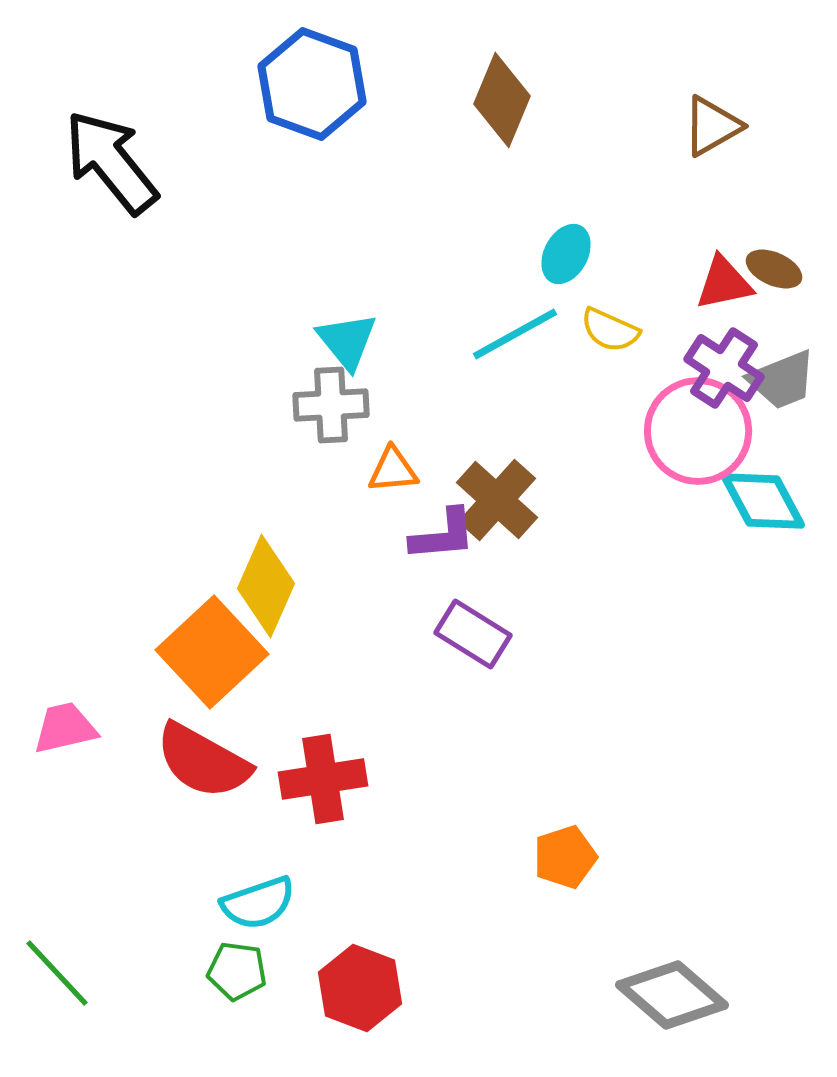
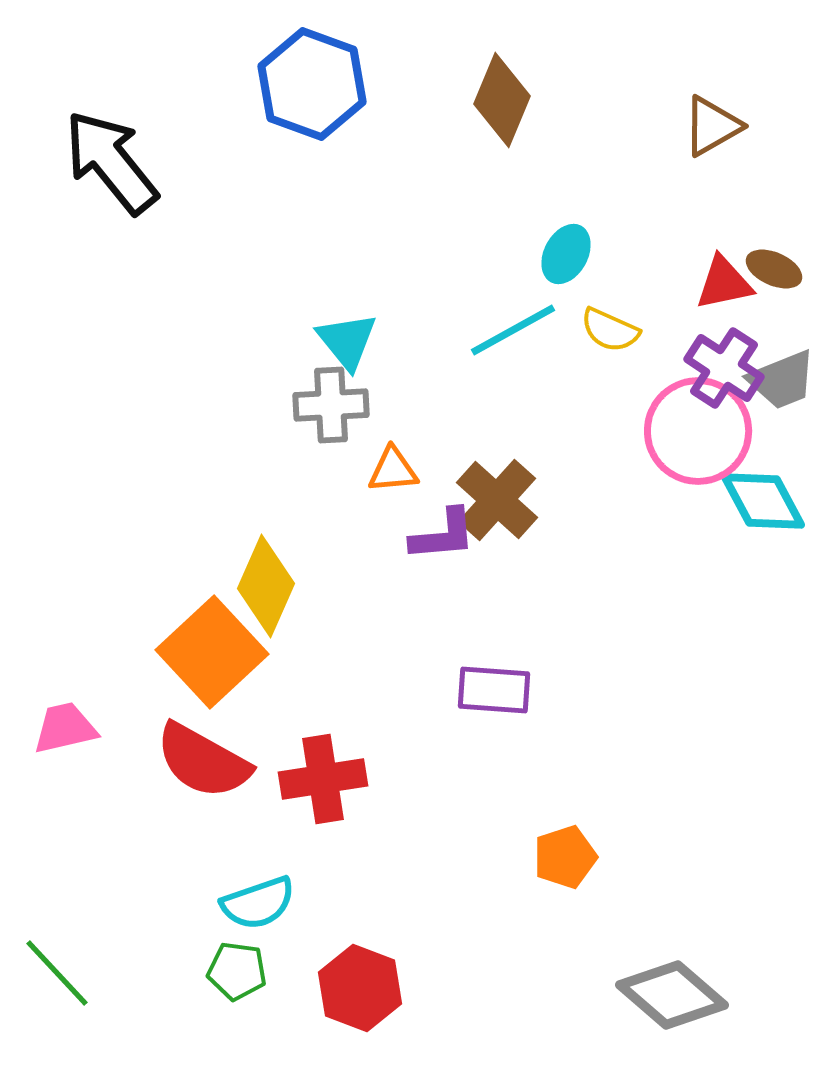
cyan line: moved 2 px left, 4 px up
purple rectangle: moved 21 px right, 56 px down; rotated 28 degrees counterclockwise
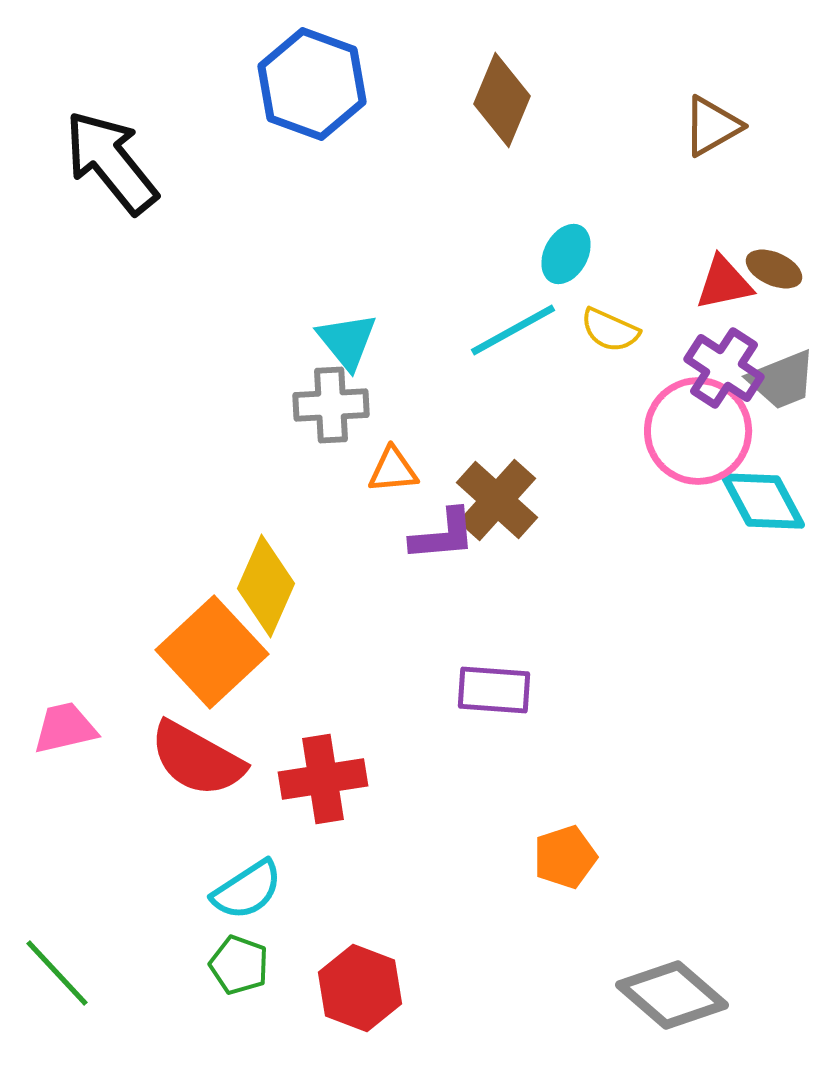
red semicircle: moved 6 px left, 2 px up
cyan semicircle: moved 11 px left, 13 px up; rotated 14 degrees counterclockwise
green pentagon: moved 2 px right, 6 px up; rotated 12 degrees clockwise
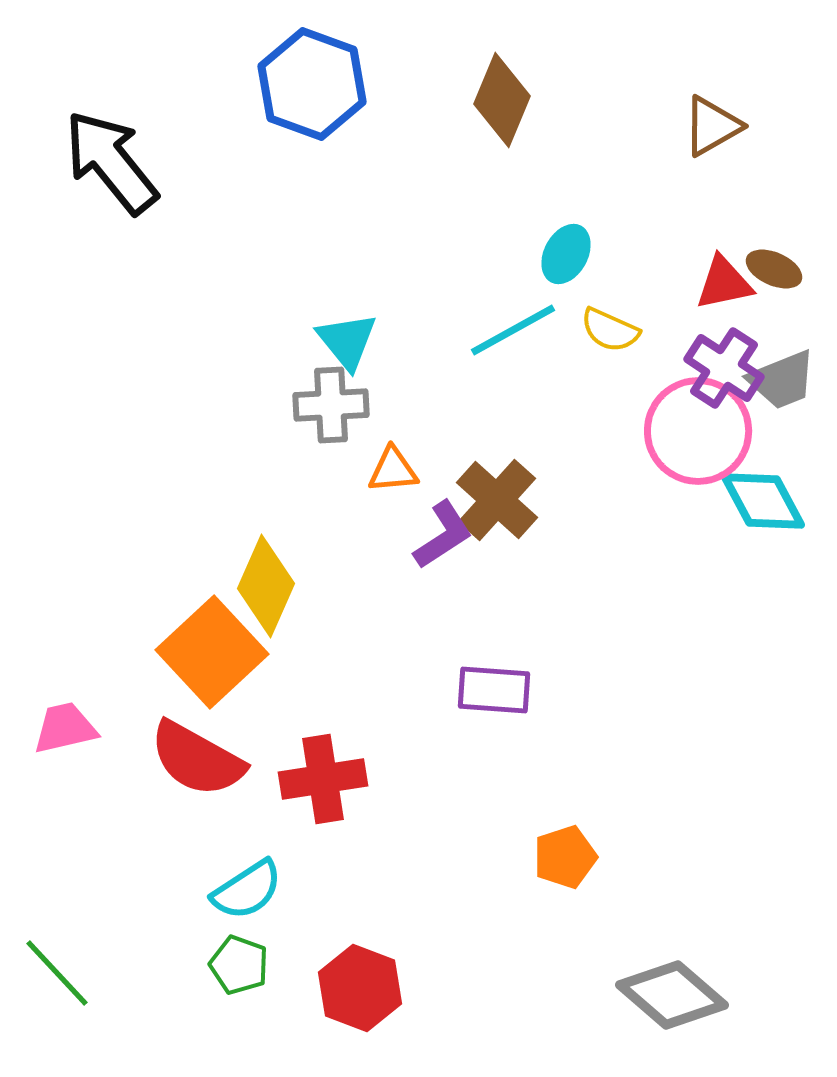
purple L-shape: rotated 28 degrees counterclockwise
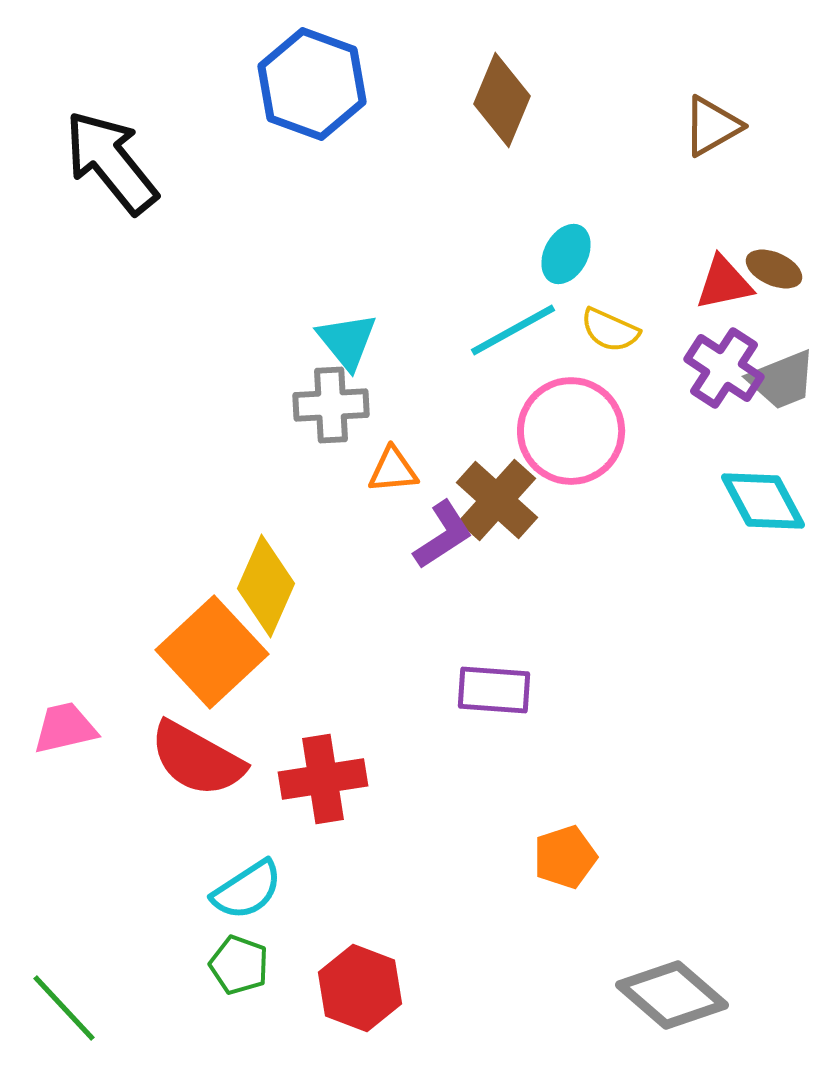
pink circle: moved 127 px left
green line: moved 7 px right, 35 px down
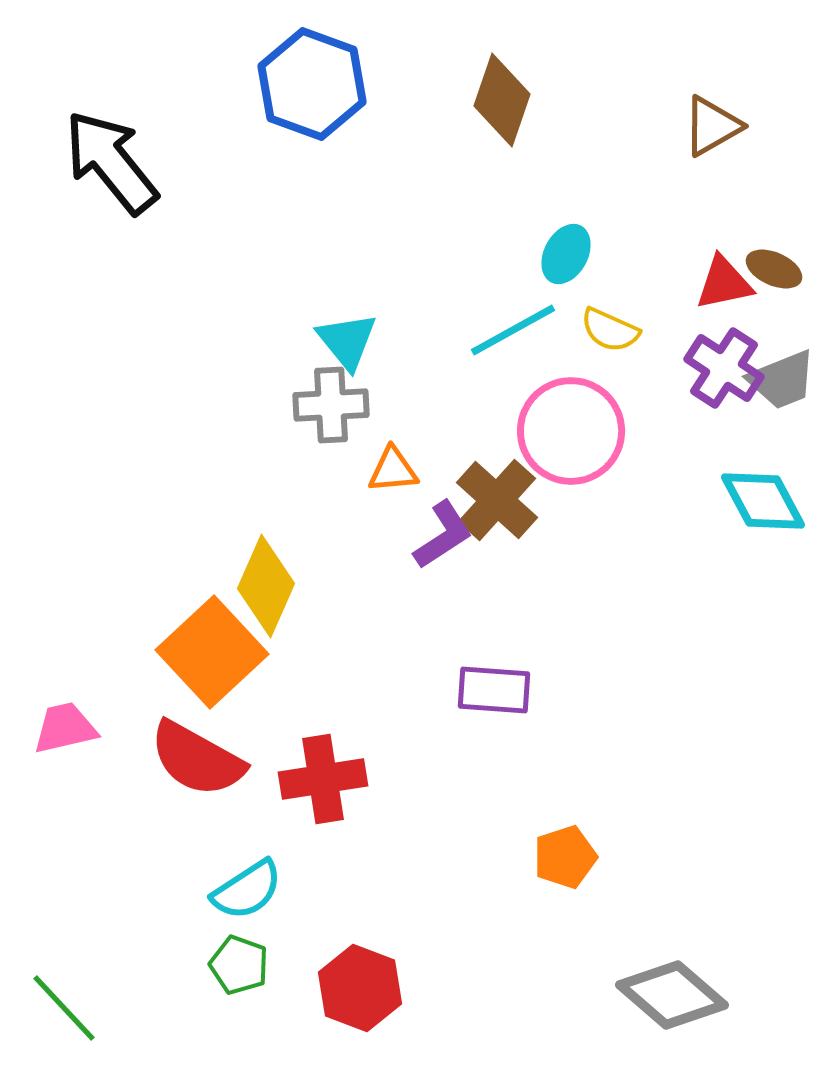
brown diamond: rotated 4 degrees counterclockwise
